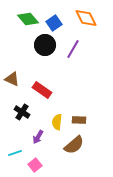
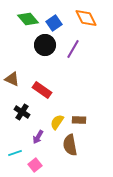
yellow semicircle: rotated 28 degrees clockwise
brown semicircle: moved 4 px left; rotated 120 degrees clockwise
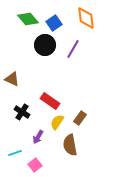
orange diamond: rotated 20 degrees clockwise
red rectangle: moved 8 px right, 11 px down
brown rectangle: moved 1 px right, 2 px up; rotated 56 degrees counterclockwise
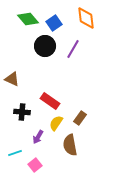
black circle: moved 1 px down
black cross: rotated 28 degrees counterclockwise
yellow semicircle: moved 1 px left, 1 px down
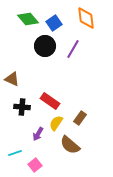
black cross: moved 5 px up
purple arrow: moved 3 px up
brown semicircle: rotated 40 degrees counterclockwise
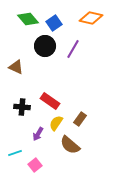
orange diamond: moved 5 px right; rotated 70 degrees counterclockwise
brown triangle: moved 4 px right, 12 px up
brown rectangle: moved 1 px down
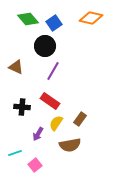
purple line: moved 20 px left, 22 px down
brown semicircle: rotated 50 degrees counterclockwise
